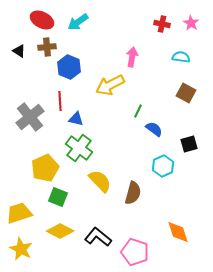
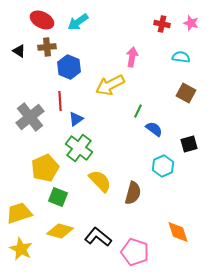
pink star: rotated 14 degrees counterclockwise
blue triangle: rotated 49 degrees counterclockwise
yellow diamond: rotated 12 degrees counterclockwise
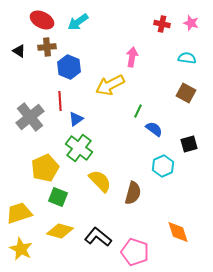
cyan semicircle: moved 6 px right, 1 px down
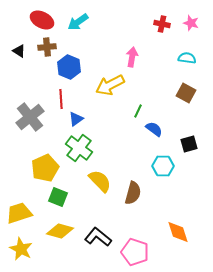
red line: moved 1 px right, 2 px up
cyan hexagon: rotated 25 degrees clockwise
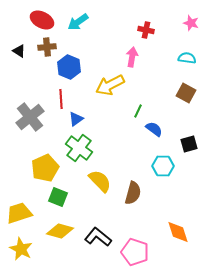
red cross: moved 16 px left, 6 px down
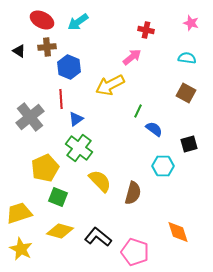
pink arrow: rotated 42 degrees clockwise
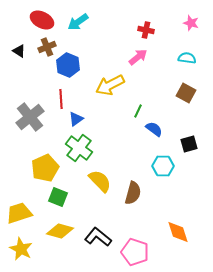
brown cross: rotated 18 degrees counterclockwise
pink arrow: moved 6 px right
blue hexagon: moved 1 px left, 2 px up
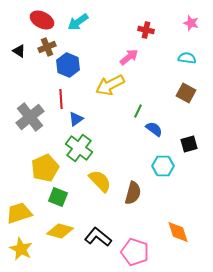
pink arrow: moved 9 px left
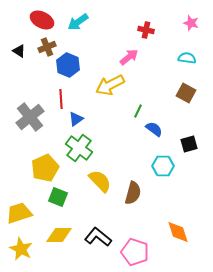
yellow diamond: moved 1 px left, 4 px down; rotated 16 degrees counterclockwise
